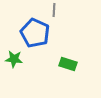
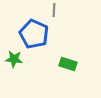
blue pentagon: moved 1 px left, 1 px down
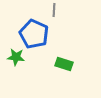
green star: moved 2 px right, 2 px up
green rectangle: moved 4 px left
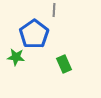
blue pentagon: rotated 12 degrees clockwise
green rectangle: rotated 48 degrees clockwise
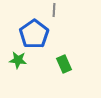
green star: moved 2 px right, 3 px down
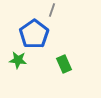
gray line: moved 2 px left; rotated 16 degrees clockwise
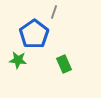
gray line: moved 2 px right, 2 px down
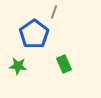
green star: moved 6 px down
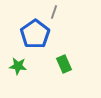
blue pentagon: moved 1 px right
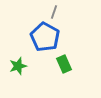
blue pentagon: moved 10 px right, 3 px down; rotated 8 degrees counterclockwise
green star: rotated 24 degrees counterclockwise
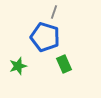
blue pentagon: rotated 12 degrees counterclockwise
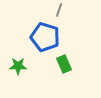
gray line: moved 5 px right, 2 px up
green star: rotated 18 degrees clockwise
